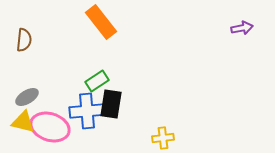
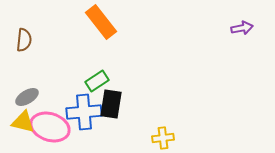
blue cross: moved 3 px left, 1 px down
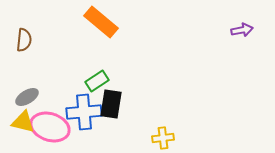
orange rectangle: rotated 12 degrees counterclockwise
purple arrow: moved 2 px down
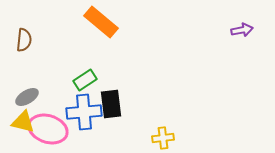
green rectangle: moved 12 px left, 1 px up
black rectangle: rotated 16 degrees counterclockwise
pink ellipse: moved 2 px left, 2 px down
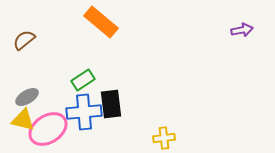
brown semicircle: rotated 135 degrees counterclockwise
green rectangle: moved 2 px left
yellow triangle: moved 2 px up
pink ellipse: rotated 51 degrees counterclockwise
yellow cross: moved 1 px right
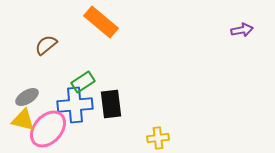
brown semicircle: moved 22 px right, 5 px down
green rectangle: moved 2 px down
blue cross: moved 9 px left, 7 px up
pink ellipse: rotated 15 degrees counterclockwise
yellow cross: moved 6 px left
